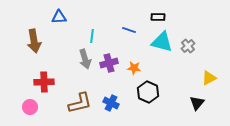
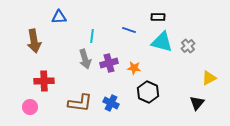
red cross: moved 1 px up
brown L-shape: rotated 20 degrees clockwise
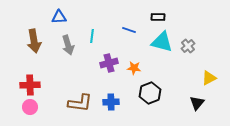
gray arrow: moved 17 px left, 14 px up
red cross: moved 14 px left, 4 px down
black hexagon: moved 2 px right, 1 px down; rotated 15 degrees clockwise
blue cross: moved 1 px up; rotated 28 degrees counterclockwise
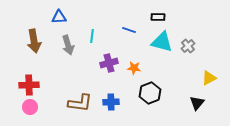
red cross: moved 1 px left
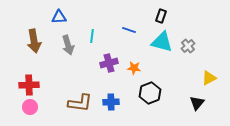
black rectangle: moved 3 px right, 1 px up; rotated 72 degrees counterclockwise
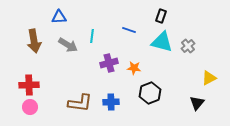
gray arrow: rotated 42 degrees counterclockwise
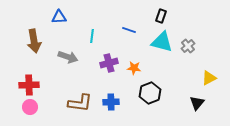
gray arrow: moved 12 px down; rotated 12 degrees counterclockwise
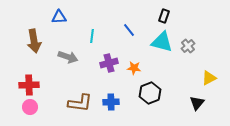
black rectangle: moved 3 px right
blue line: rotated 32 degrees clockwise
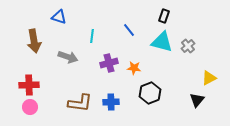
blue triangle: rotated 21 degrees clockwise
black triangle: moved 3 px up
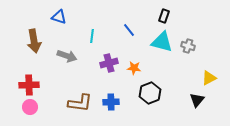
gray cross: rotated 32 degrees counterclockwise
gray arrow: moved 1 px left, 1 px up
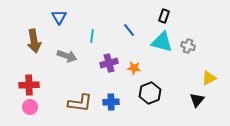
blue triangle: rotated 42 degrees clockwise
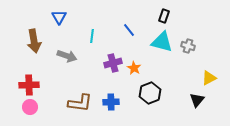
purple cross: moved 4 px right
orange star: rotated 24 degrees clockwise
